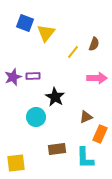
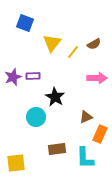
yellow triangle: moved 6 px right, 10 px down
brown semicircle: rotated 40 degrees clockwise
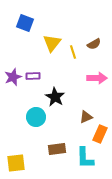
yellow line: rotated 56 degrees counterclockwise
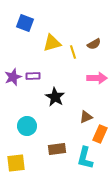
yellow triangle: rotated 36 degrees clockwise
cyan circle: moved 9 px left, 9 px down
cyan L-shape: rotated 15 degrees clockwise
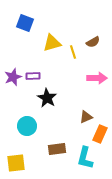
brown semicircle: moved 1 px left, 2 px up
black star: moved 8 px left, 1 px down
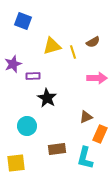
blue square: moved 2 px left, 2 px up
yellow triangle: moved 3 px down
purple star: moved 13 px up
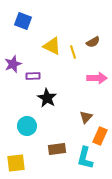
yellow triangle: rotated 42 degrees clockwise
brown triangle: rotated 24 degrees counterclockwise
orange rectangle: moved 2 px down
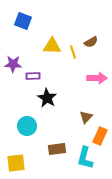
brown semicircle: moved 2 px left
yellow triangle: rotated 24 degrees counterclockwise
purple star: rotated 24 degrees clockwise
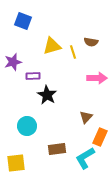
brown semicircle: rotated 40 degrees clockwise
yellow triangle: rotated 18 degrees counterclockwise
purple star: moved 2 px up; rotated 18 degrees counterclockwise
black star: moved 3 px up
orange rectangle: moved 1 px down
cyan L-shape: rotated 45 degrees clockwise
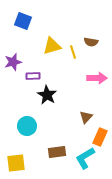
brown rectangle: moved 3 px down
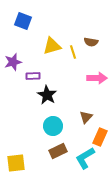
cyan circle: moved 26 px right
brown rectangle: moved 1 px right, 1 px up; rotated 18 degrees counterclockwise
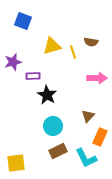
brown triangle: moved 2 px right, 1 px up
cyan L-shape: moved 1 px right; rotated 85 degrees counterclockwise
